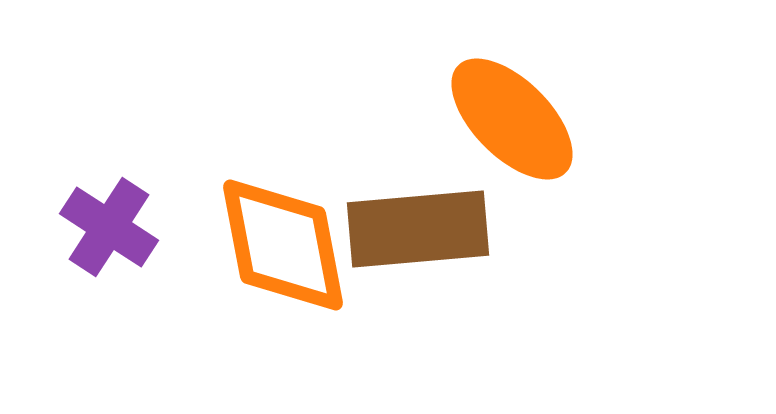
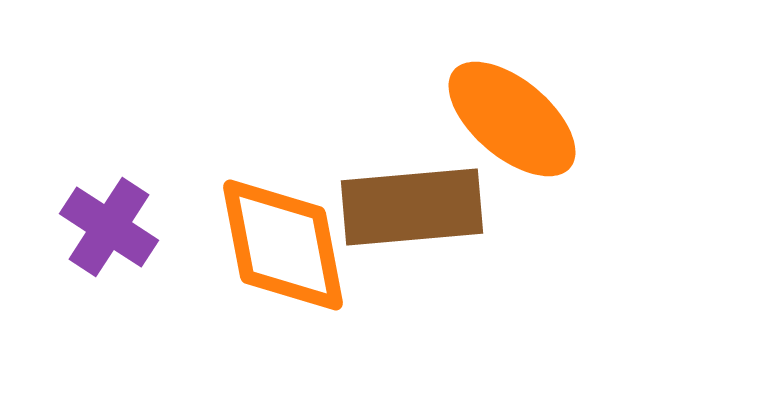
orange ellipse: rotated 5 degrees counterclockwise
brown rectangle: moved 6 px left, 22 px up
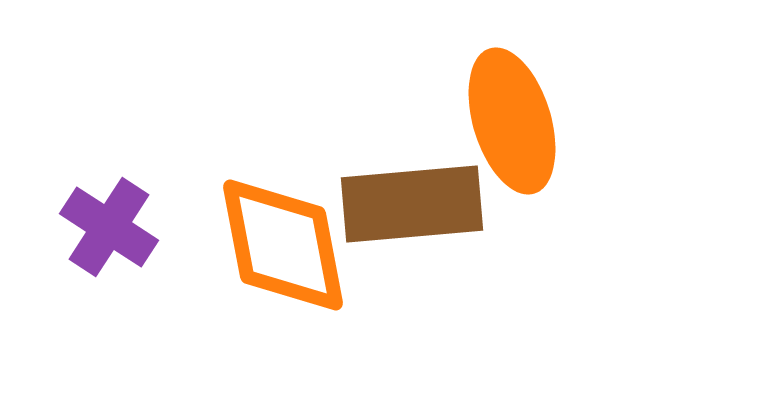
orange ellipse: moved 2 px down; rotated 33 degrees clockwise
brown rectangle: moved 3 px up
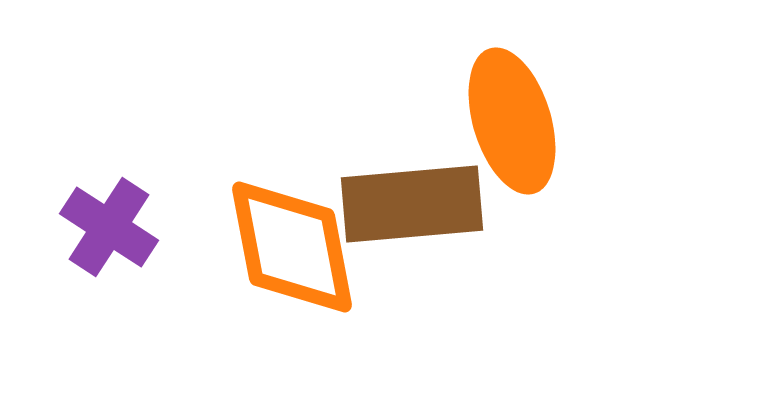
orange diamond: moved 9 px right, 2 px down
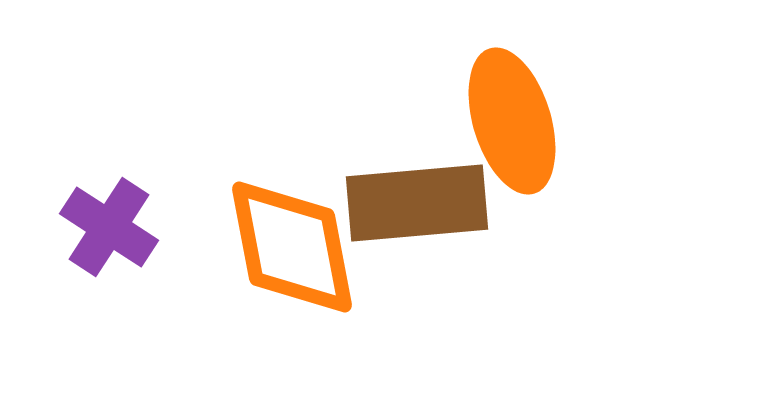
brown rectangle: moved 5 px right, 1 px up
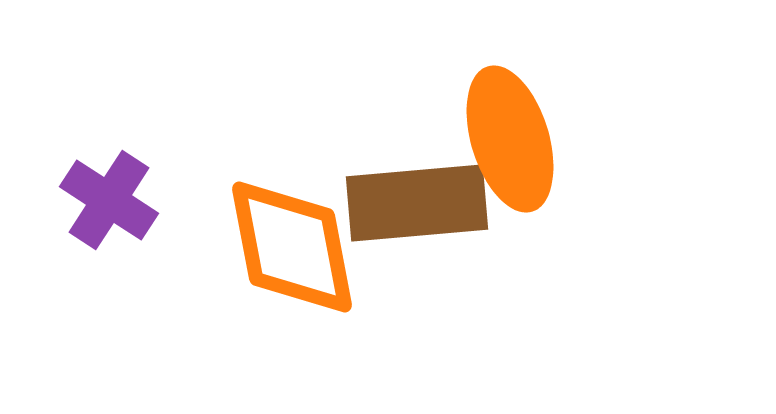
orange ellipse: moved 2 px left, 18 px down
purple cross: moved 27 px up
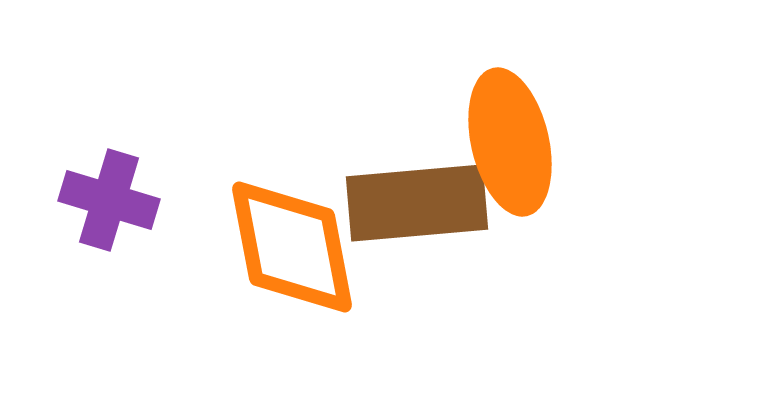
orange ellipse: moved 3 px down; rotated 4 degrees clockwise
purple cross: rotated 16 degrees counterclockwise
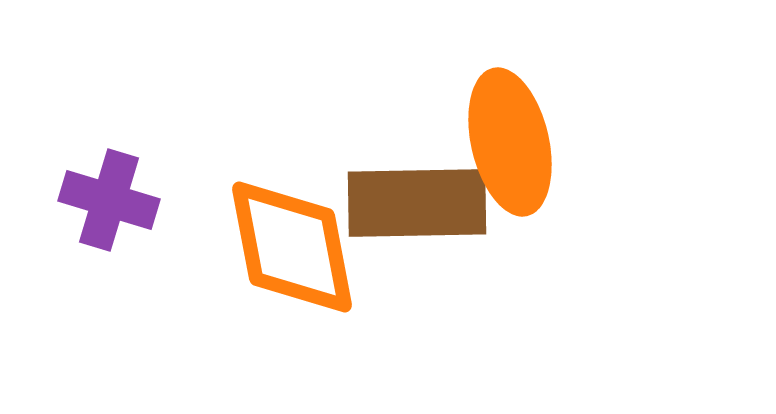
brown rectangle: rotated 4 degrees clockwise
